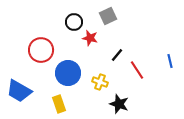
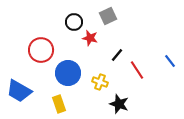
blue line: rotated 24 degrees counterclockwise
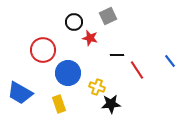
red circle: moved 2 px right
black line: rotated 48 degrees clockwise
yellow cross: moved 3 px left, 5 px down
blue trapezoid: moved 1 px right, 2 px down
black star: moved 8 px left; rotated 24 degrees counterclockwise
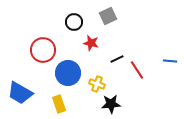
red star: moved 1 px right, 5 px down
black line: moved 4 px down; rotated 24 degrees counterclockwise
blue line: rotated 48 degrees counterclockwise
yellow cross: moved 3 px up
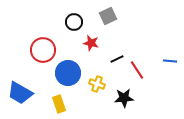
black star: moved 13 px right, 6 px up
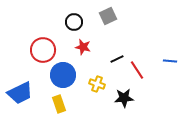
red star: moved 8 px left, 4 px down
blue circle: moved 5 px left, 2 px down
blue trapezoid: rotated 56 degrees counterclockwise
